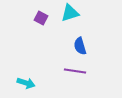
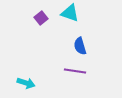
cyan triangle: rotated 36 degrees clockwise
purple square: rotated 24 degrees clockwise
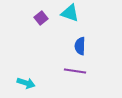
blue semicircle: rotated 18 degrees clockwise
